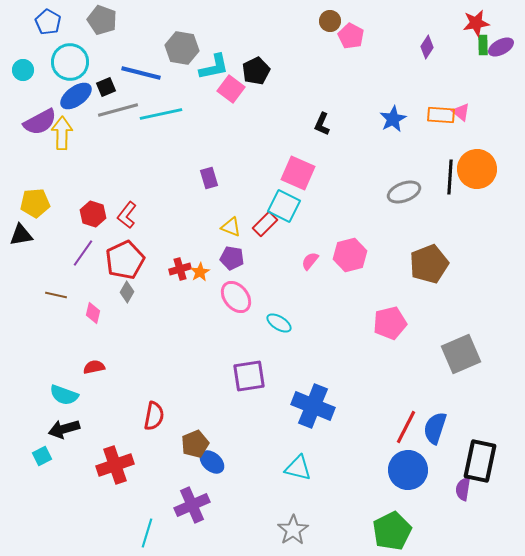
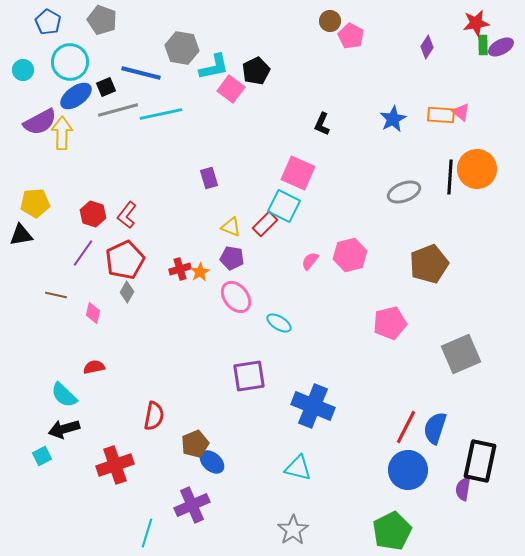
cyan semicircle at (64, 395): rotated 24 degrees clockwise
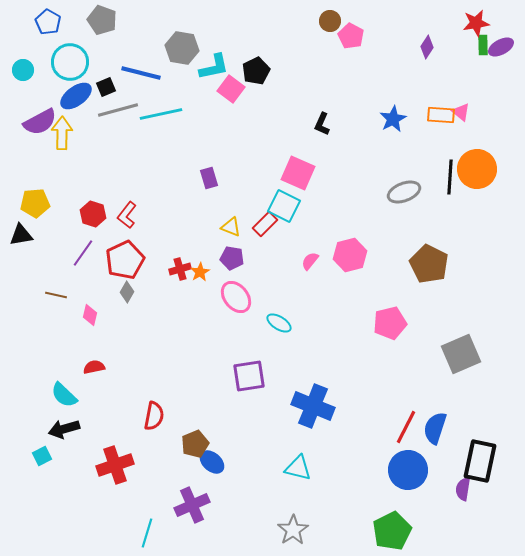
brown pentagon at (429, 264): rotated 24 degrees counterclockwise
pink diamond at (93, 313): moved 3 px left, 2 px down
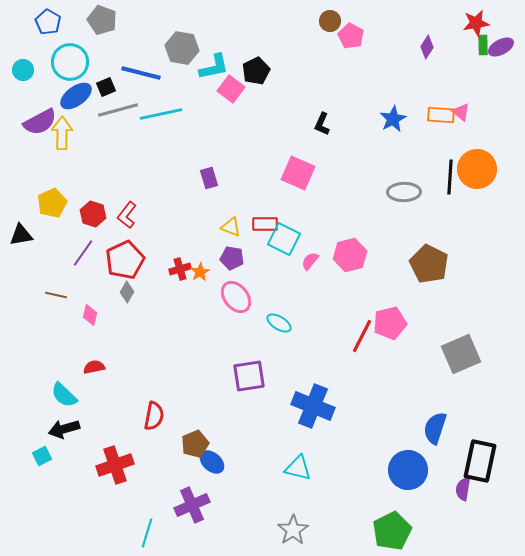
gray ellipse at (404, 192): rotated 20 degrees clockwise
yellow pentagon at (35, 203): moved 17 px right; rotated 20 degrees counterclockwise
cyan square at (284, 206): moved 33 px down
red rectangle at (265, 224): rotated 45 degrees clockwise
red line at (406, 427): moved 44 px left, 91 px up
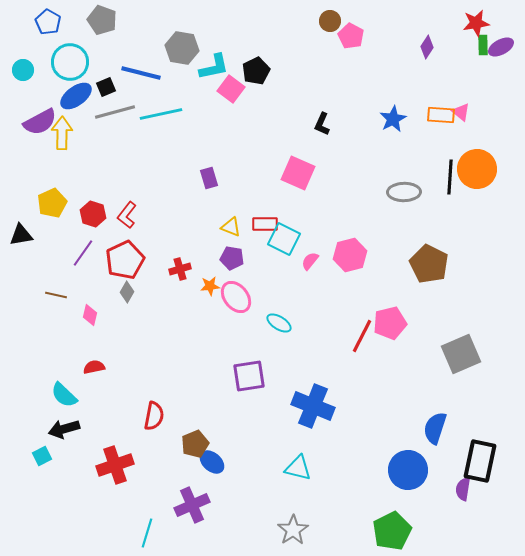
gray line at (118, 110): moved 3 px left, 2 px down
orange star at (200, 272): moved 10 px right, 14 px down; rotated 24 degrees clockwise
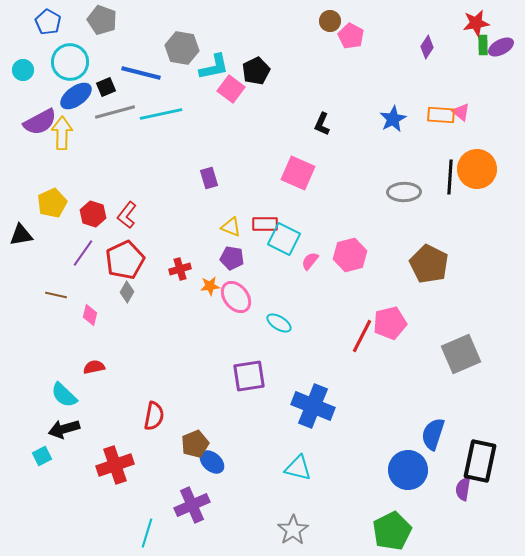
blue semicircle at (435, 428): moved 2 px left, 6 px down
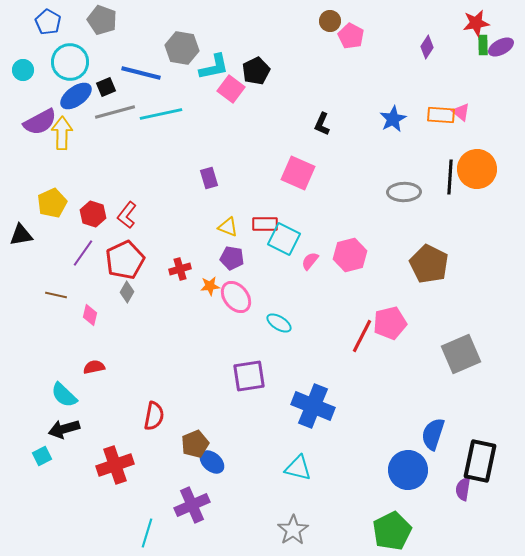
yellow triangle at (231, 227): moved 3 px left
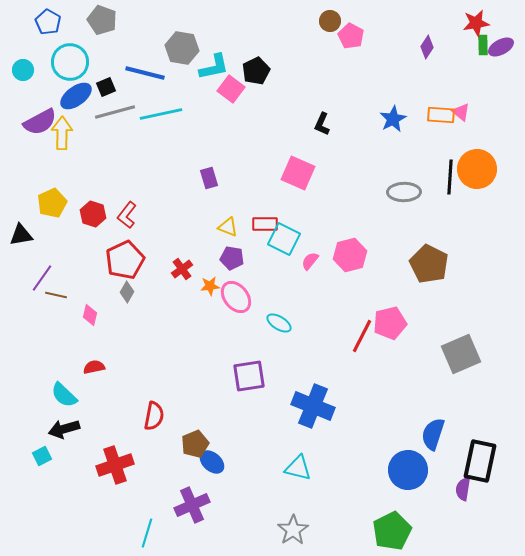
blue line at (141, 73): moved 4 px right
purple line at (83, 253): moved 41 px left, 25 px down
red cross at (180, 269): moved 2 px right; rotated 20 degrees counterclockwise
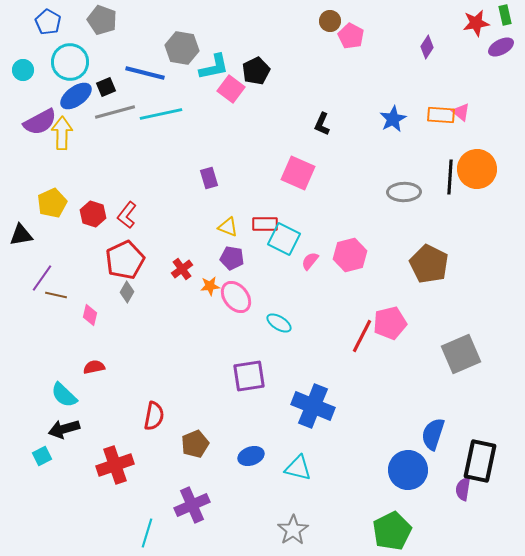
green rectangle at (483, 45): moved 22 px right, 30 px up; rotated 12 degrees counterclockwise
blue ellipse at (212, 462): moved 39 px right, 6 px up; rotated 60 degrees counterclockwise
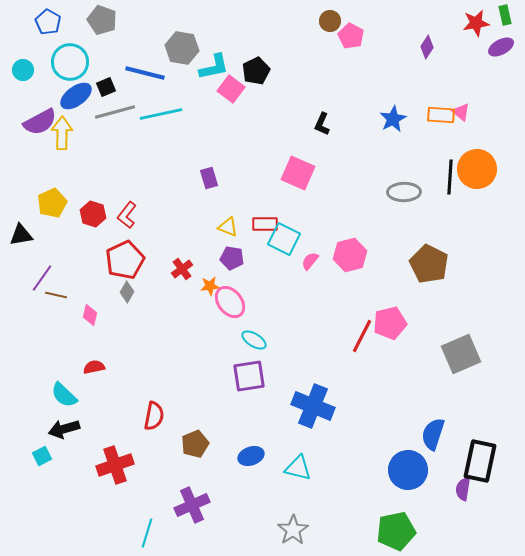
pink ellipse at (236, 297): moved 6 px left, 5 px down
cyan ellipse at (279, 323): moved 25 px left, 17 px down
green pentagon at (392, 531): moved 4 px right; rotated 15 degrees clockwise
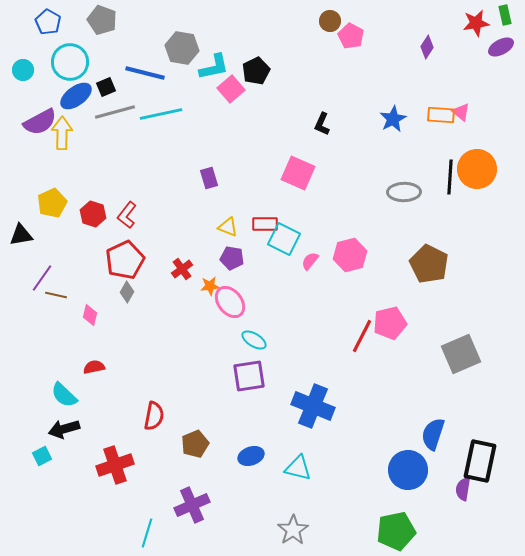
pink square at (231, 89): rotated 12 degrees clockwise
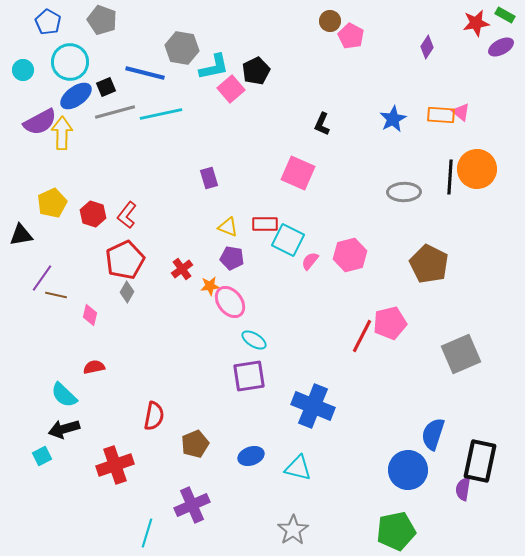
green rectangle at (505, 15): rotated 48 degrees counterclockwise
cyan square at (284, 239): moved 4 px right, 1 px down
